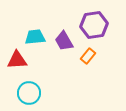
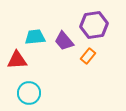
purple trapezoid: rotated 10 degrees counterclockwise
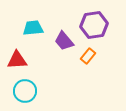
cyan trapezoid: moved 2 px left, 9 px up
cyan circle: moved 4 px left, 2 px up
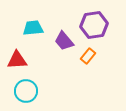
cyan circle: moved 1 px right
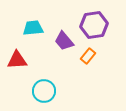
cyan circle: moved 18 px right
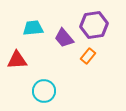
purple trapezoid: moved 3 px up
